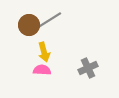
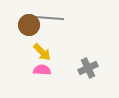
gray line: moved 1 px right, 3 px up; rotated 36 degrees clockwise
yellow arrow: moved 2 px left; rotated 30 degrees counterclockwise
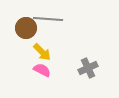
gray line: moved 1 px left, 1 px down
brown circle: moved 3 px left, 3 px down
pink semicircle: rotated 24 degrees clockwise
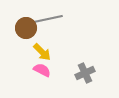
gray line: rotated 16 degrees counterclockwise
gray cross: moved 3 px left, 5 px down
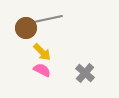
gray cross: rotated 24 degrees counterclockwise
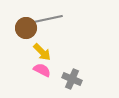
gray cross: moved 13 px left, 6 px down; rotated 18 degrees counterclockwise
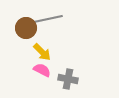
gray cross: moved 4 px left; rotated 12 degrees counterclockwise
